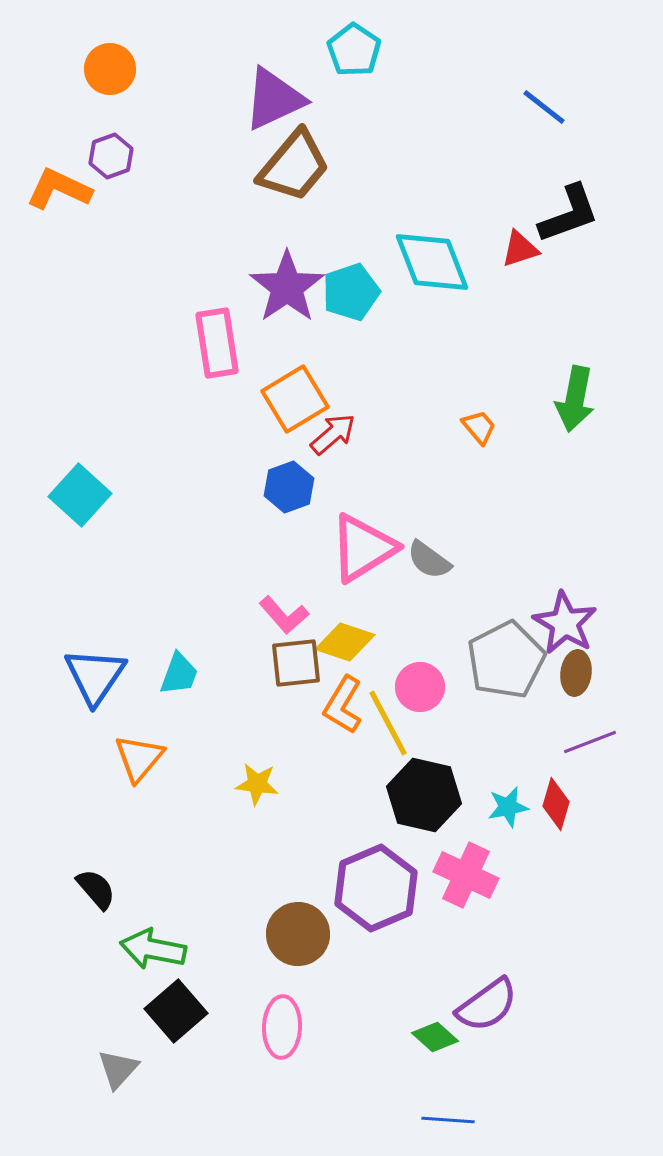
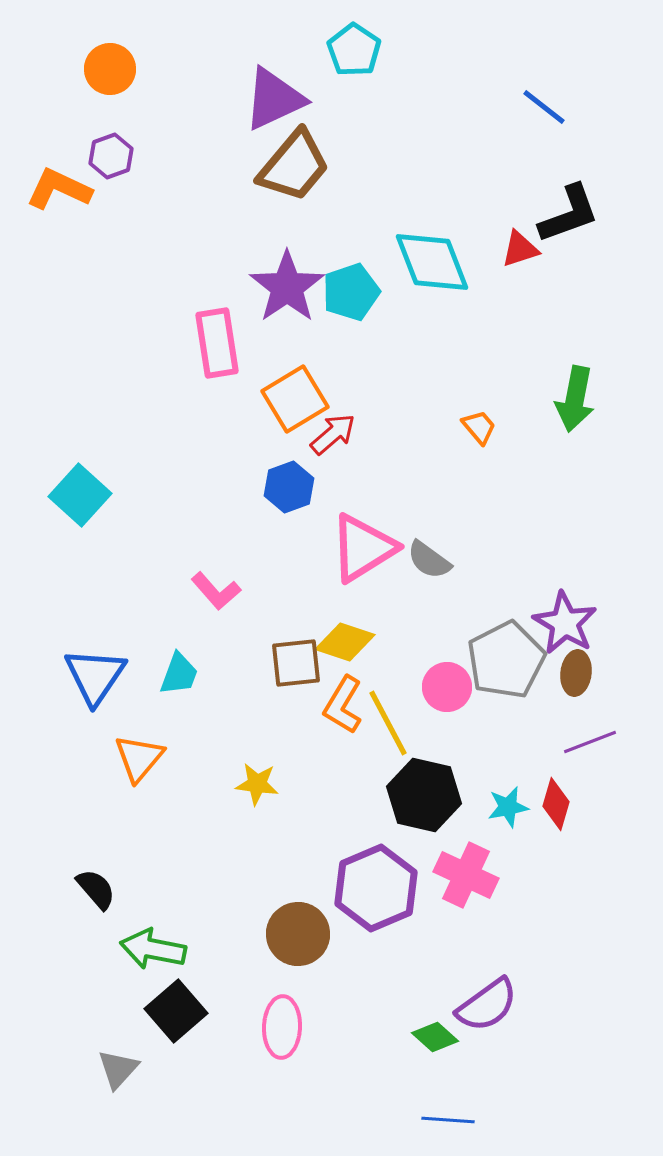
pink L-shape at (284, 615): moved 68 px left, 24 px up
pink circle at (420, 687): moved 27 px right
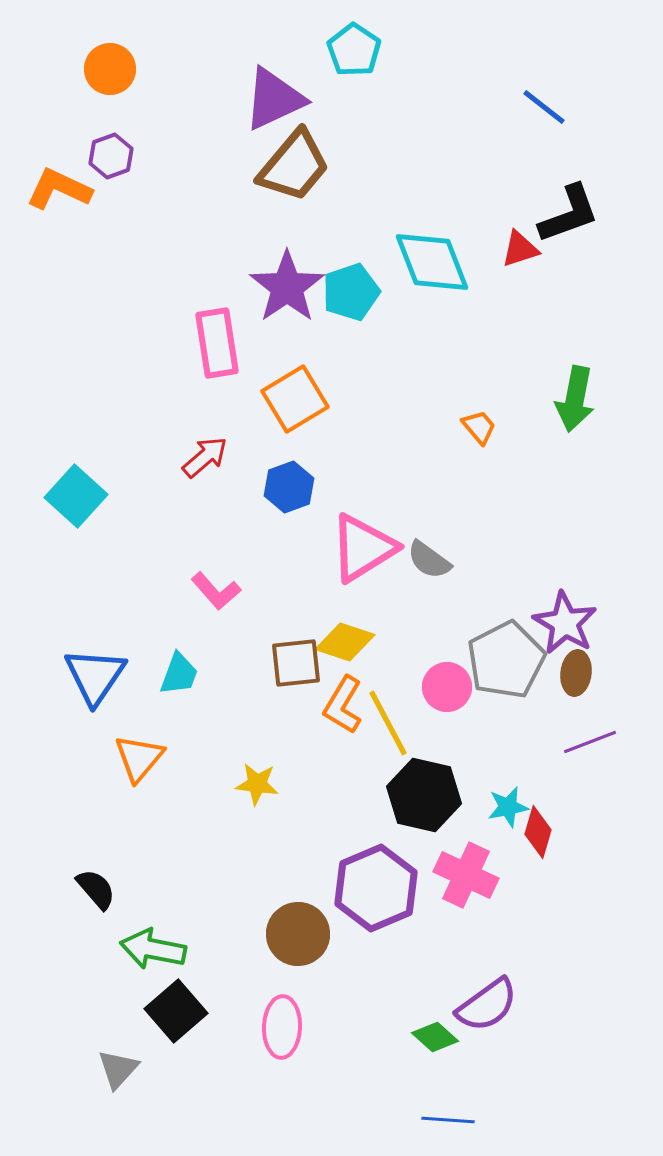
red arrow at (333, 434): moved 128 px left, 23 px down
cyan square at (80, 495): moved 4 px left, 1 px down
red diamond at (556, 804): moved 18 px left, 28 px down
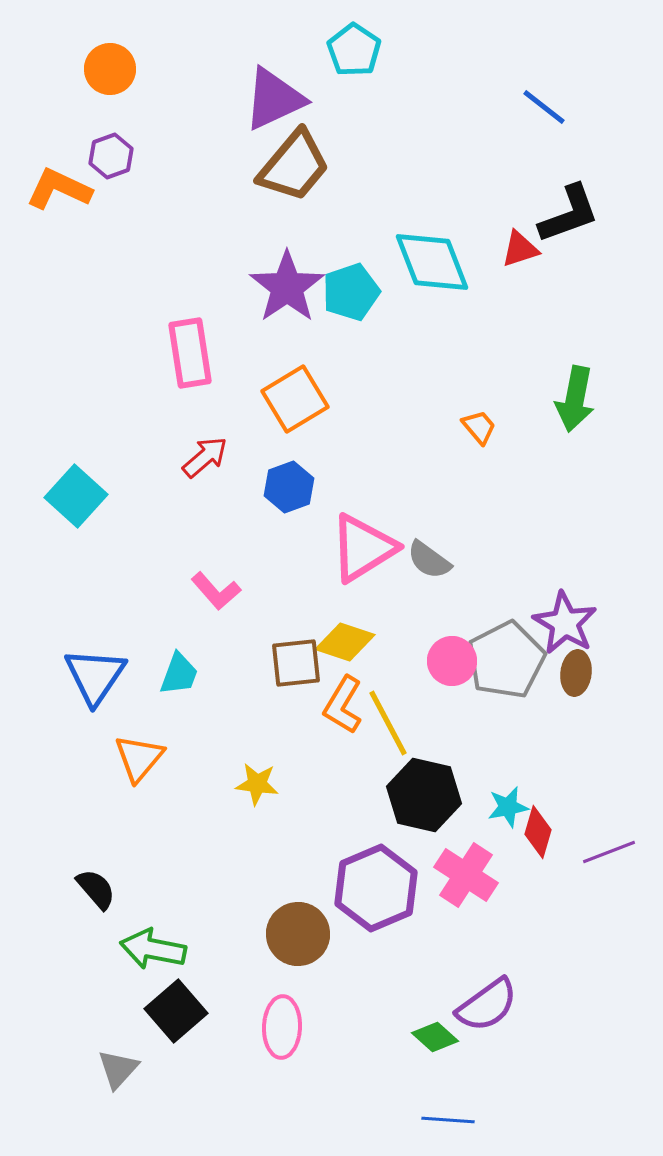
pink rectangle at (217, 343): moved 27 px left, 10 px down
pink circle at (447, 687): moved 5 px right, 26 px up
purple line at (590, 742): moved 19 px right, 110 px down
pink cross at (466, 875): rotated 8 degrees clockwise
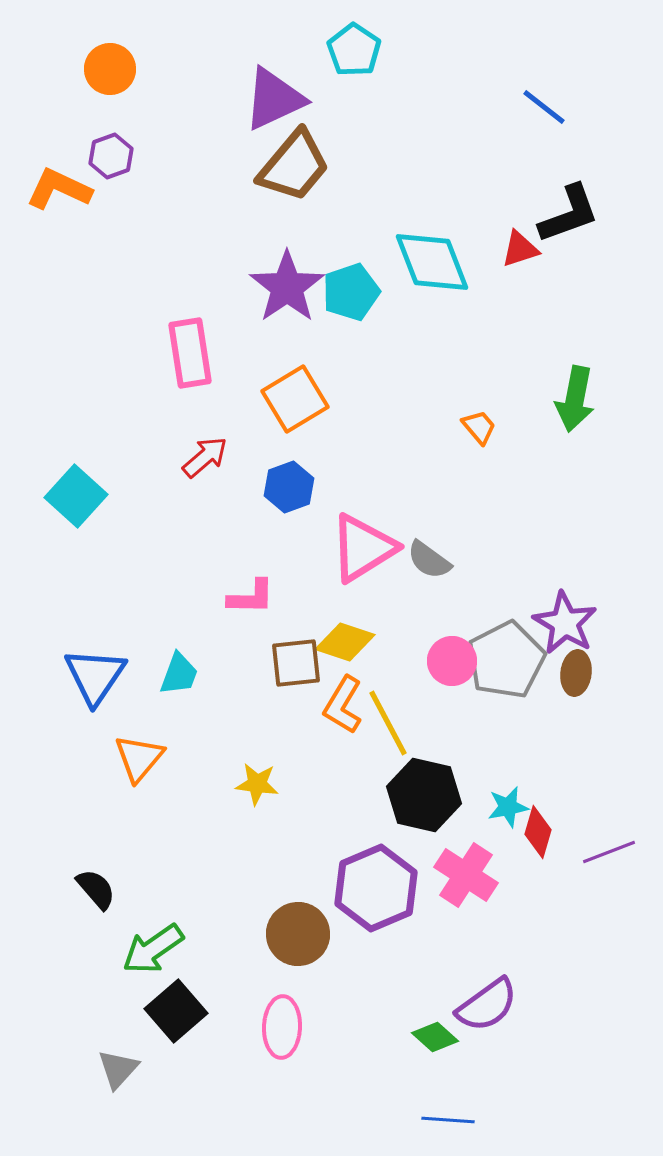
pink L-shape at (216, 591): moved 35 px right, 6 px down; rotated 48 degrees counterclockwise
green arrow at (153, 949): rotated 46 degrees counterclockwise
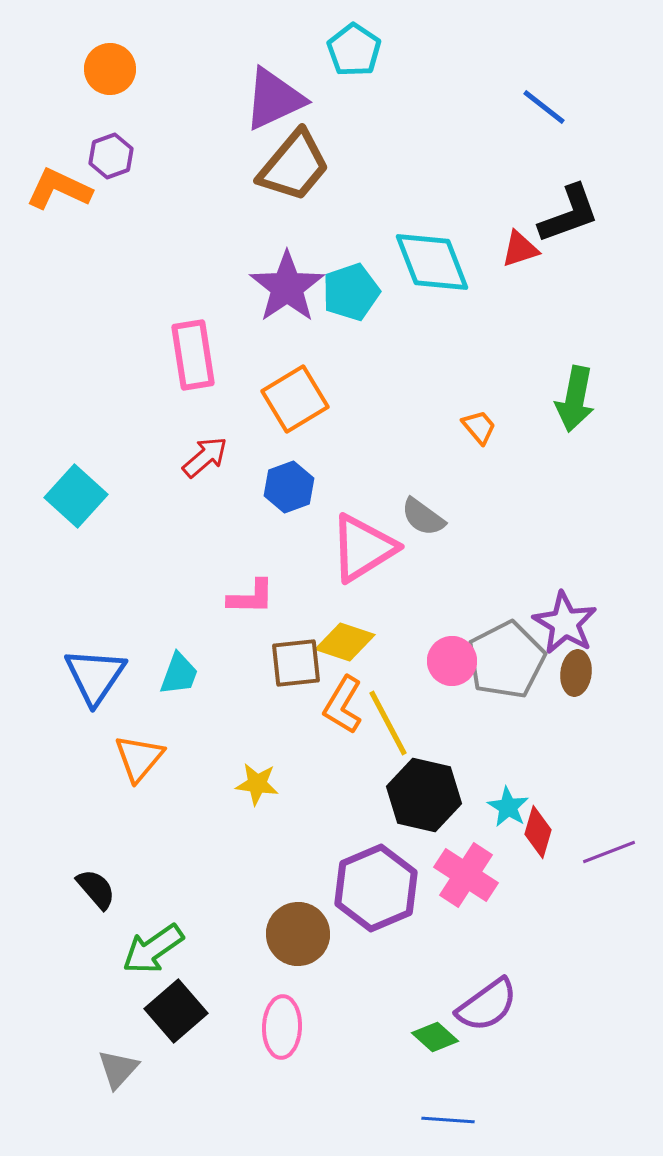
pink rectangle at (190, 353): moved 3 px right, 2 px down
gray semicircle at (429, 560): moved 6 px left, 43 px up
cyan star at (508, 807): rotated 30 degrees counterclockwise
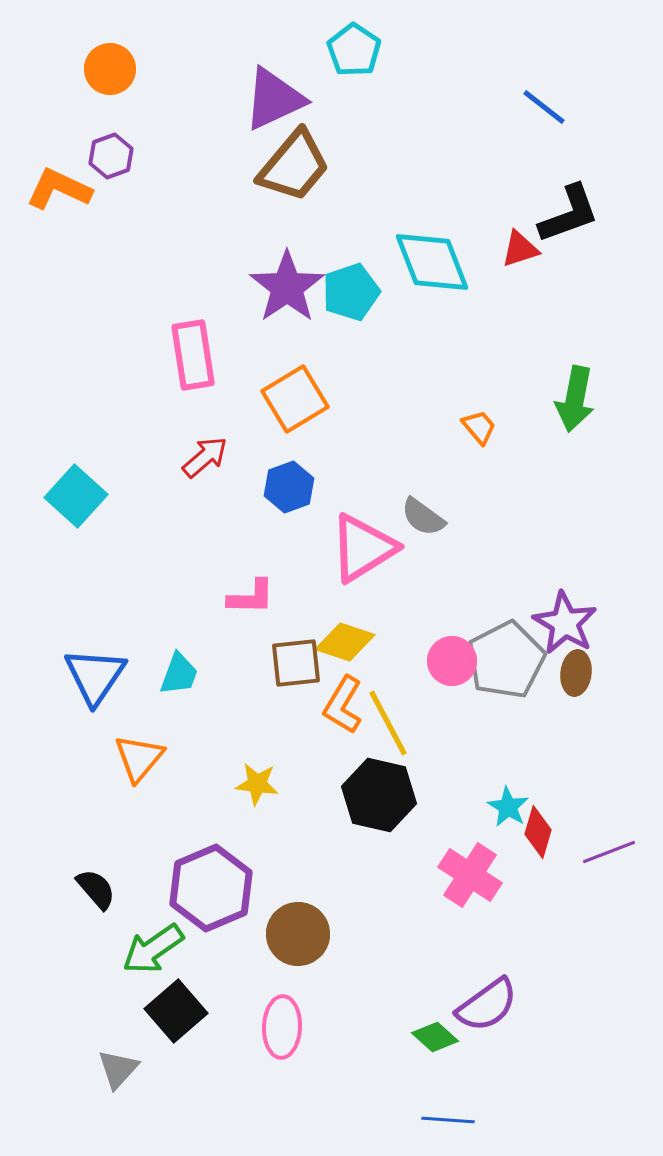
black hexagon at (424, 795): moved 45 px left
pink cross at (466, 875): moved 4 px right
purple hexagon at (376, 888): moved 165 px left
